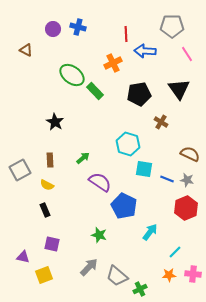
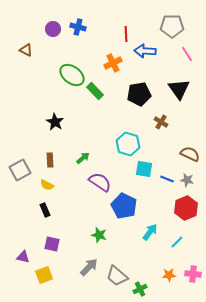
cyan line: moved 2 px right, 10 px up
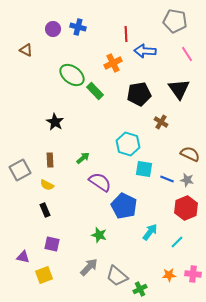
gray pentagon: moved 3 px right, 5 px up; rotated 10 degrees clockwise
